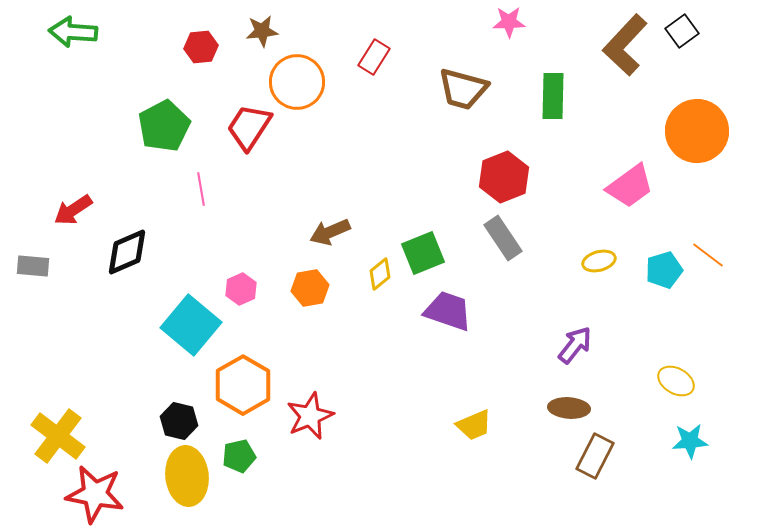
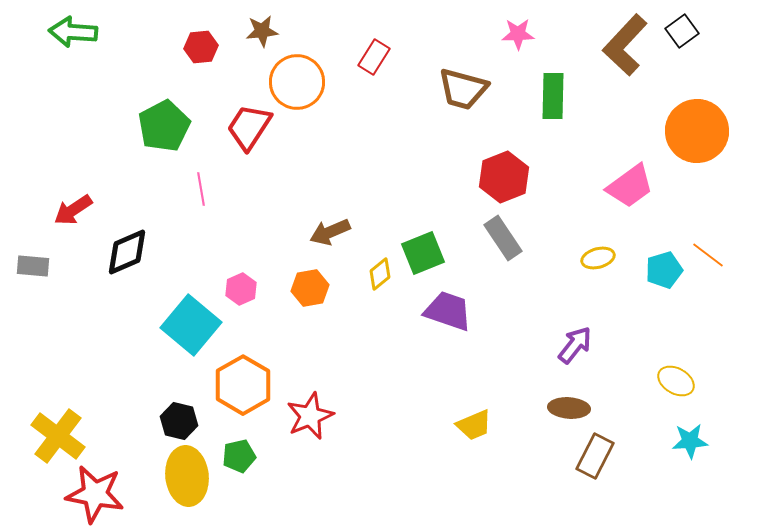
pink star at (509, 22): moved 9 px right, 12 px down
yellow ellipse at (599, 261): moved 1 px left, 3 px up
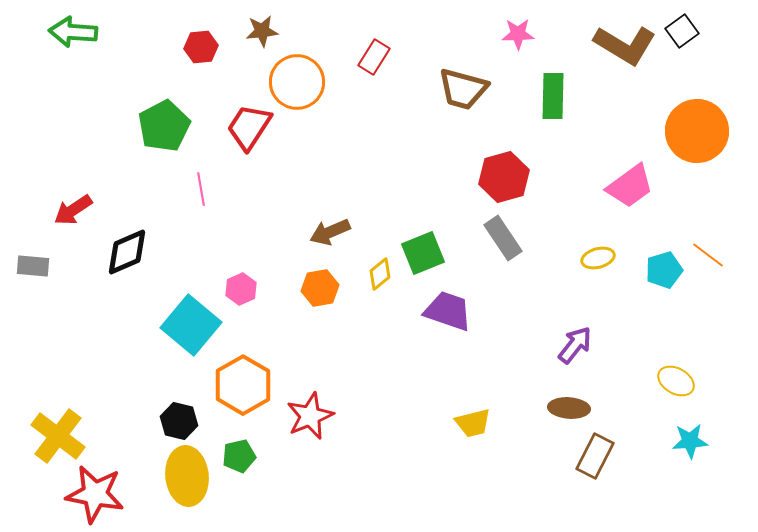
brown L-shape at (625, 45): rotated 102 degrees counterclockwise
red hexagon at (504, 177): rotated 6 degrees clockwise
orange hexagon at (310, 288): moved 10 px right
yellow trapezoid at (474, 425): moved 1 px left, 2 px up; rotated 9 degrees clockwise
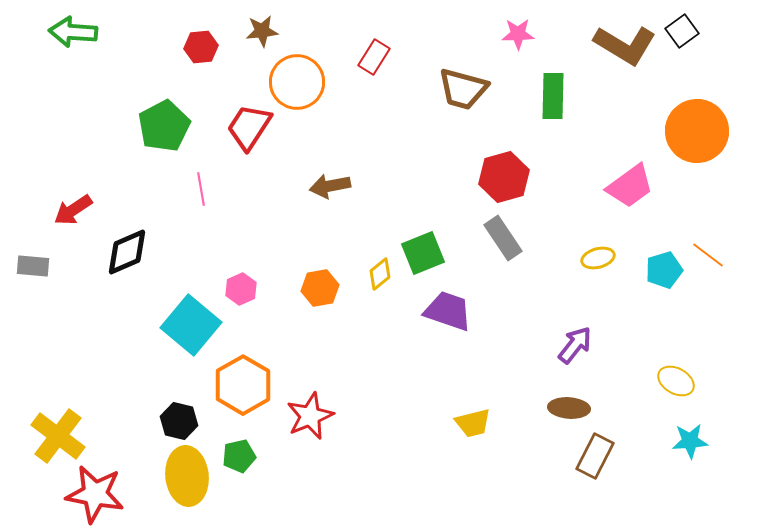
brown arrow at (330, 232): moved 46 px up; rotated 12 degrees clockwise
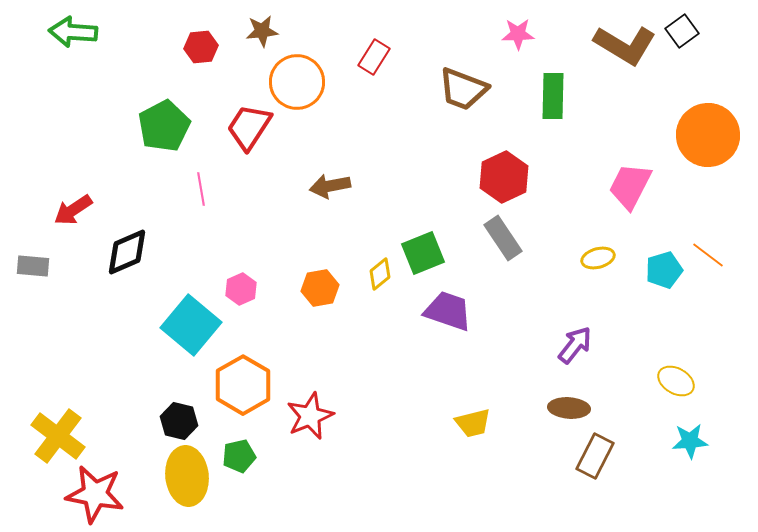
brown trapezoid at (463, 89): rotated 6 degrees clockwise
orange circle at (697, 131): moved 11 px right, 4 px down
red hexagon at (504, 177): rotated 9 degrees counterclockwise
pink trapezoid at (630, 186): rotated 153 degrees clockwise
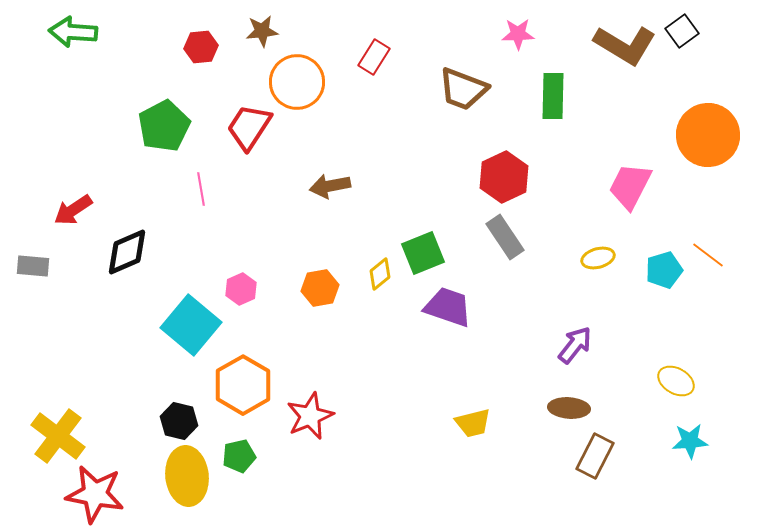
gray rectangle at (503, 238): moved 2 px right, 1 px up
purple trapezoid at (448, 311): moved 4 px up
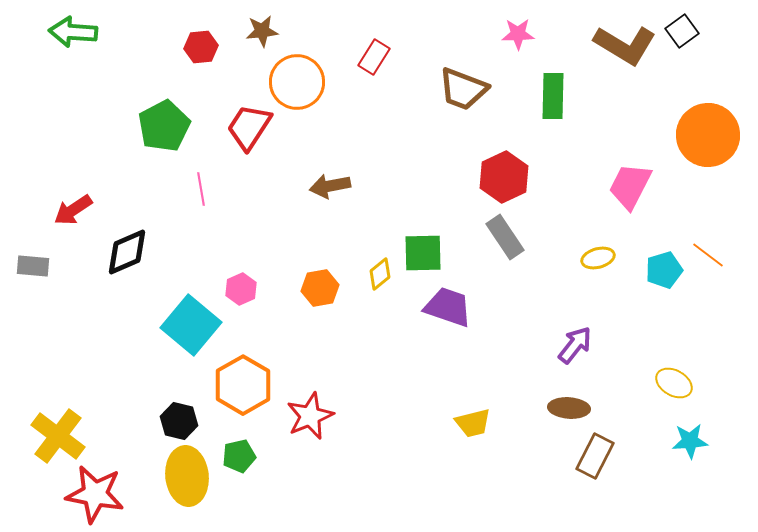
green square at (423, 253): rotated 21 degrees clockwise
yellow ellipse at (676, 381): moved 2 px left, 2 px down
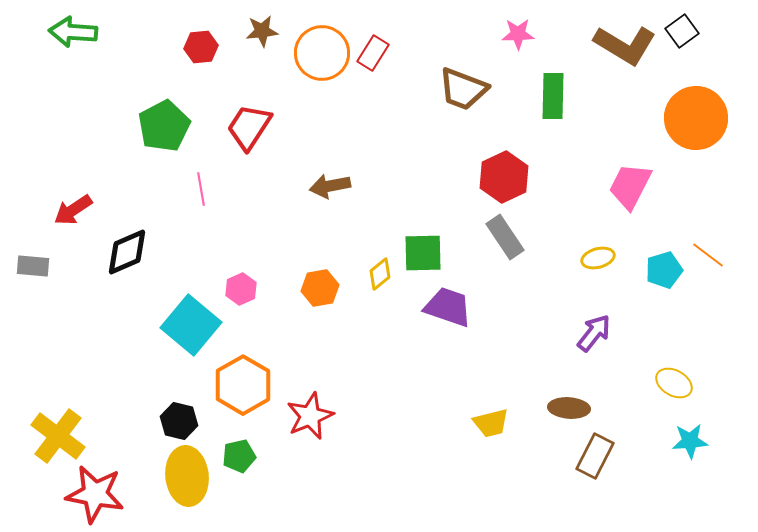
red rectangle at (374, 57): moved 1 px left, 4 px up
orange circle at (297, 82): moved 25 px right, 29 px up
orange circle at (708, 135): moved 12 px left, 17 px up
purple arrow at (575, 345): moved 19 px right, 12 px up
yellow trapezoid at (473, 423): moved 18 px right
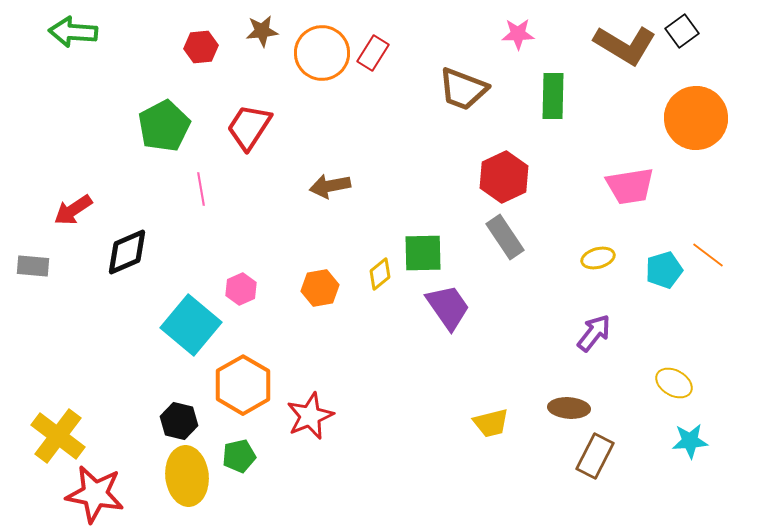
pink trapezoid at (630, 186): rotated 126 degrees counterclockwise
purple trapezoid at (448, 307): rotated 36 degrees clockwise
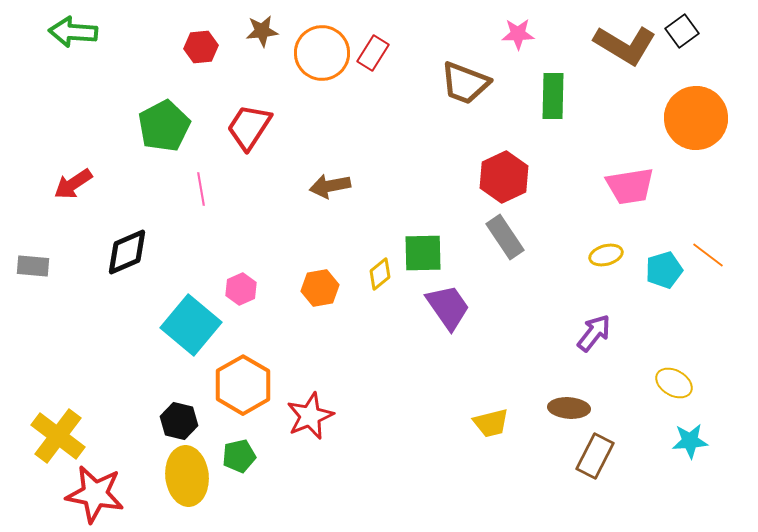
brown trapezoid at (463, 89): moved 2 px right, 6 px up
red arrow at (73, 210): moved 26 px up
yellow ellipse at (598, 258): moved 8 px right, 3 px up
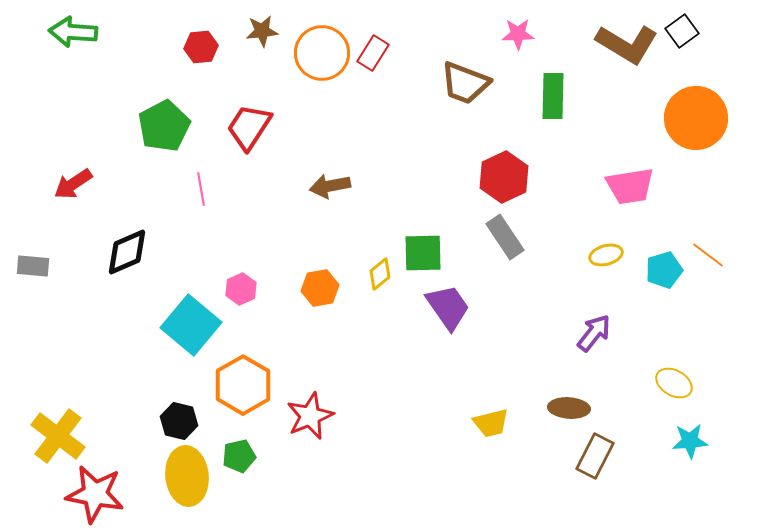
brown L-shape at (625, 45): moved 2 px right, 1 px up
